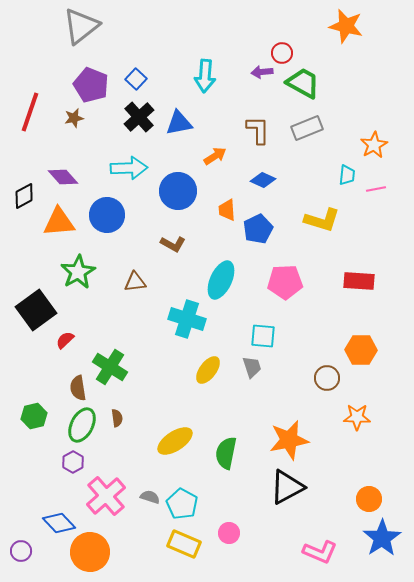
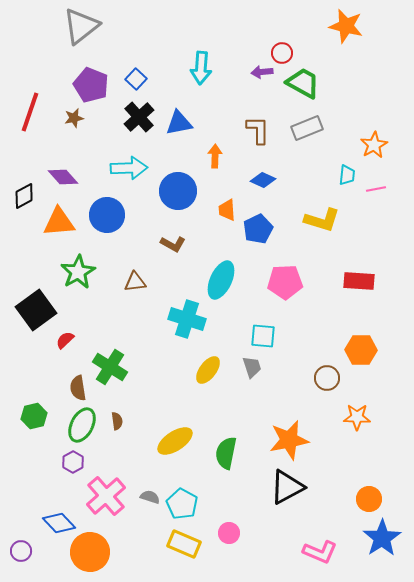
cyan arrow at (205, 76): moved 4 px left, 8 px up
orange arrow at (215, 156): rotated 55 degrees counterclockwise
brown semicircle at (117, 418): moved 3 px down
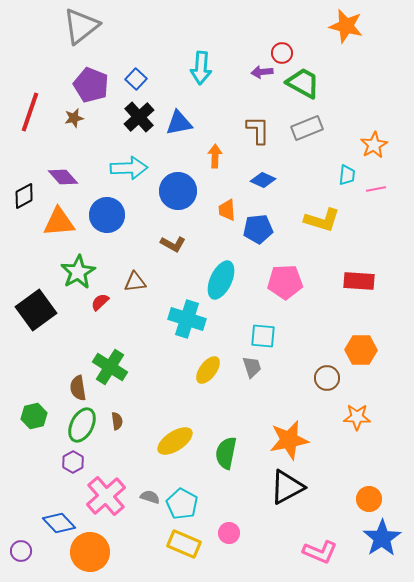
blue pentagon at (258, 229): rotated 20 degrees clockwise
red semicircle at (65, 340): moved 35 px right, 38 px up
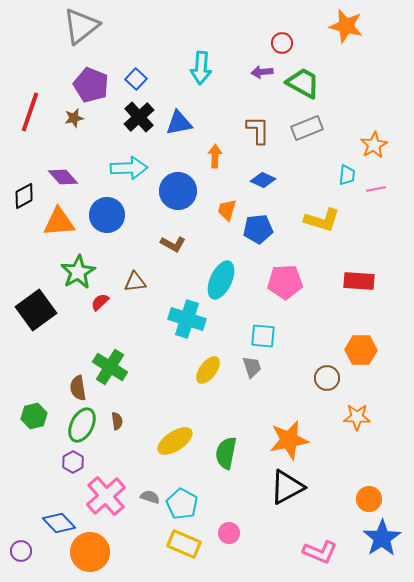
red circle at (282, 53): moved 10 px up
orange trapezoid at (227, 210): rotated 20 degrees clockwise
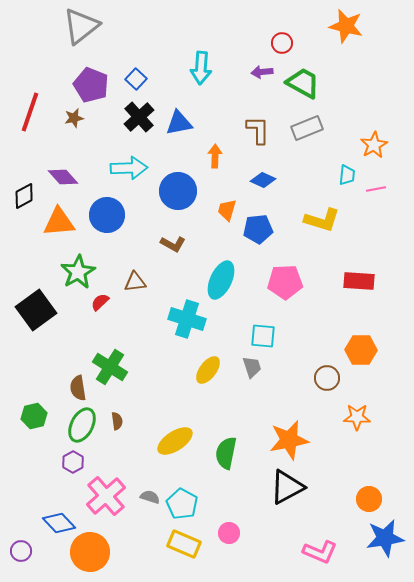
blue star at (382, 538): moved 3 px right; rotated 24 degrees clockwise
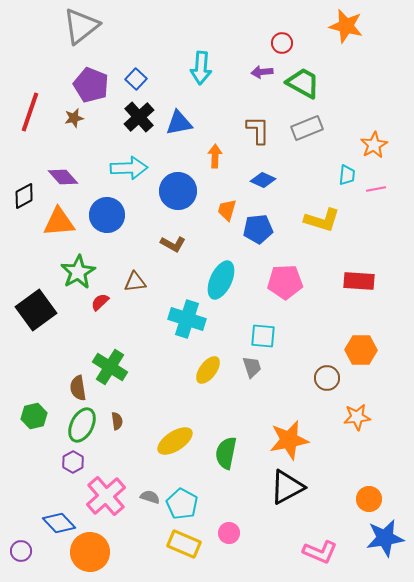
orange star at (357, 417): rotated 8 degrees counterclockwise
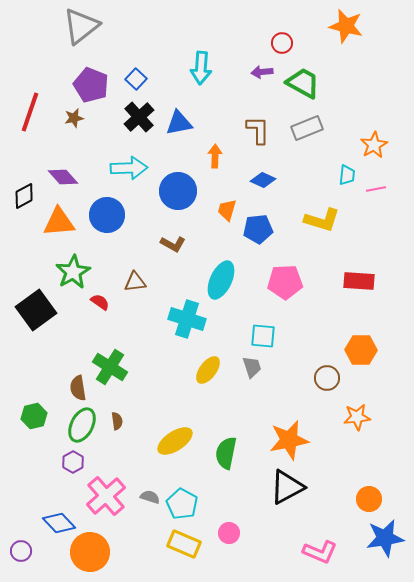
green star at (78, 272): moved 5 px left
red semicircle at (100, 302): rotated 78 degrees clockwise
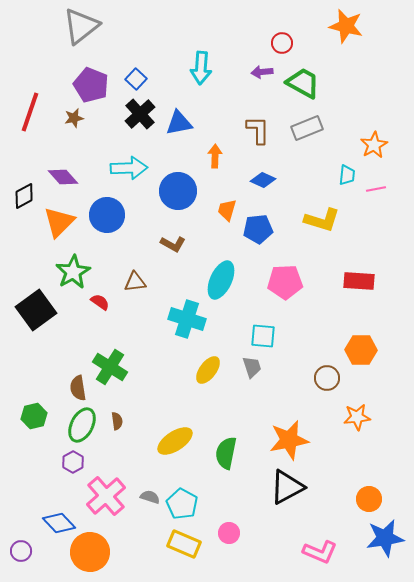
black cross at (139, 117): moved 1 px right, 3 px up
orange triangle at (59, 222): rotated 40 degrees counterclockwise
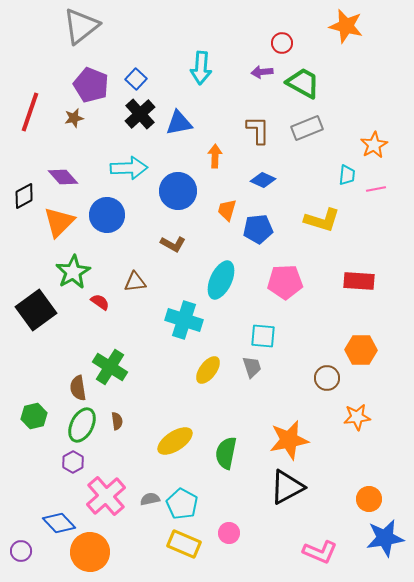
cyan cross at (187, 319): moved 3 px left, 1 px down
gray semicircle at (150, 497): moved 2 px down; rotated 30 degrees counterclockwise
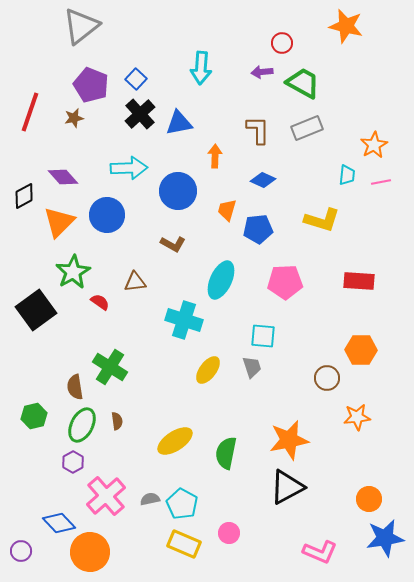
pink line at (376, 189): moved 5 px right, 7 px up
brown semicircle at (78, 388): moved 3 px left, 1 px up
